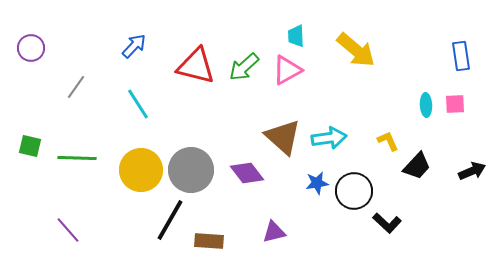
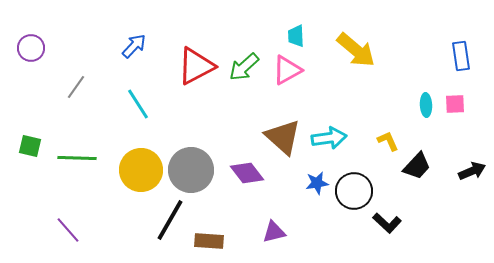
red triangle: rotated 42 degrees counterclockwise
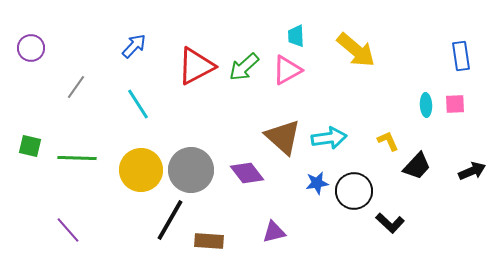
black L-shape: moved 3 px right
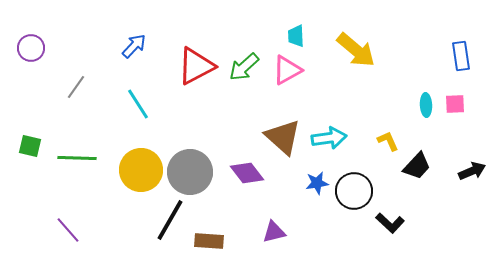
gray circle: moved 1 px left, 2 px down
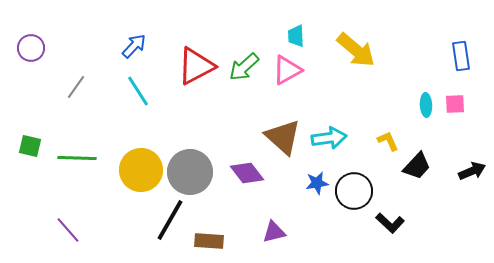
cyan line: moved 13 px up
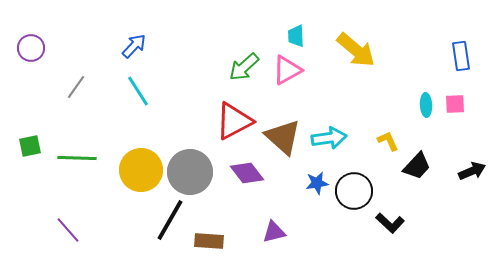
red triangle: moved 38 px right, 55 px down
green square: rotated 25 degrees counterclockwise
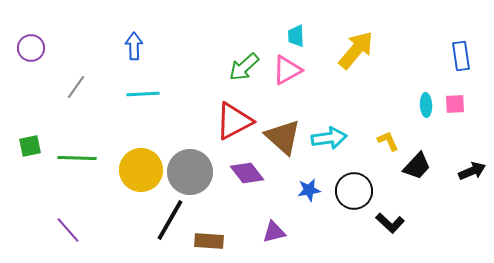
blue arrow: rotated 44 degrees counterclockwise
yellow arrow: rotated 90 degrees counterclockwise
cyan line: moved 5 px right, 3 px down; rotated 60 degrees counterclockwise
blue star: moved 8 px left, 7 px down
